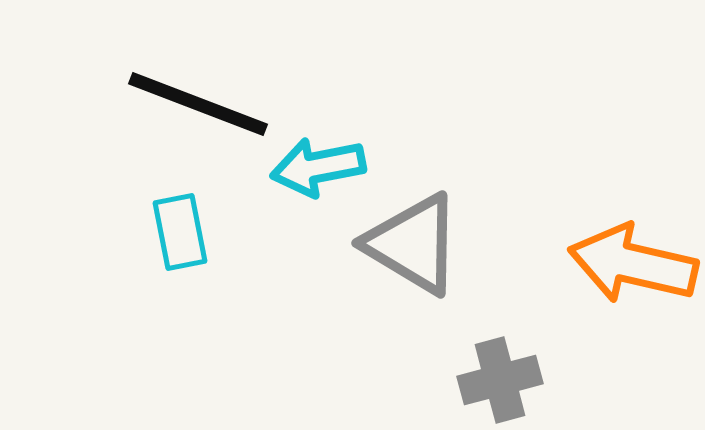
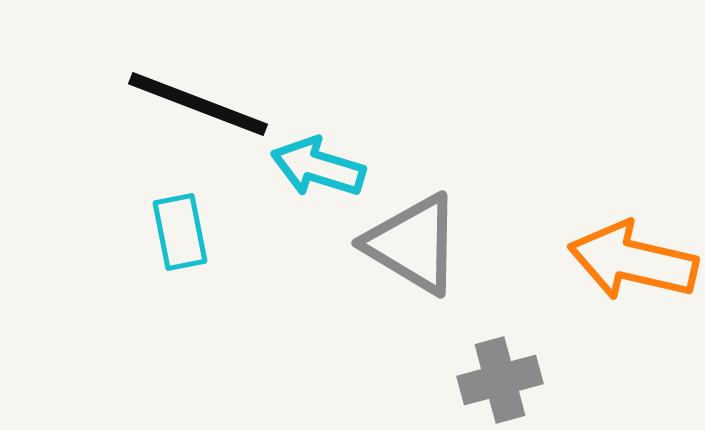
cyan arrow: rotated 28 degrees clockwise
orange arrow: moved 3 px up
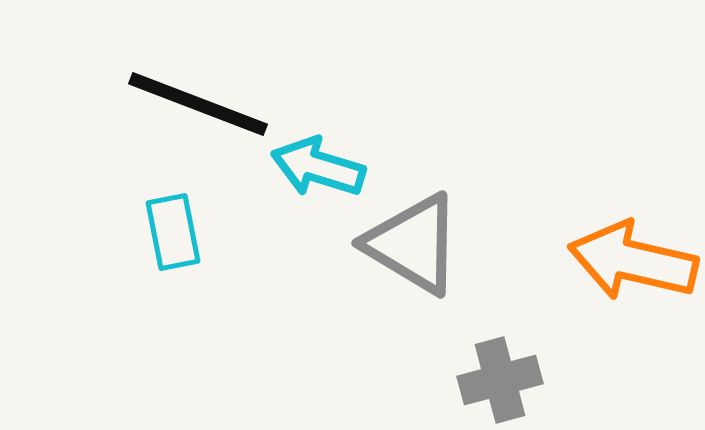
cyan rectangle: moved 7 px left
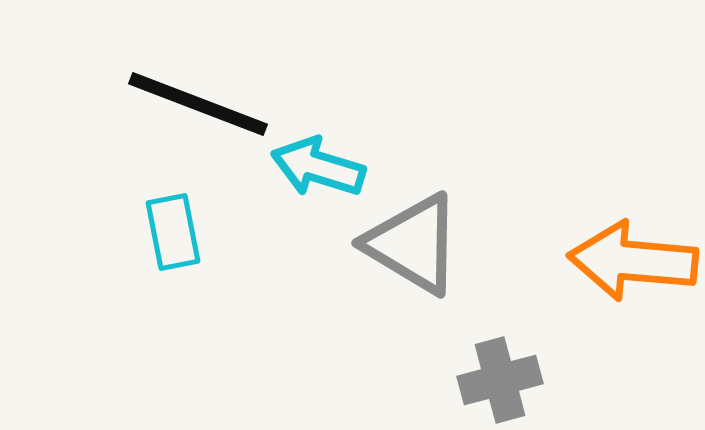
orange arrow: rotated 8 degrees counterclockwise
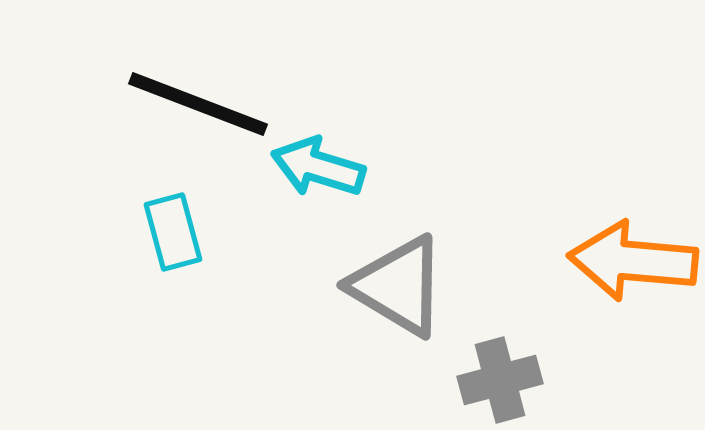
cyan rectangle: rotated 4 degrees counterclockwise
gray triangle: moved 15 px left, 42 px down
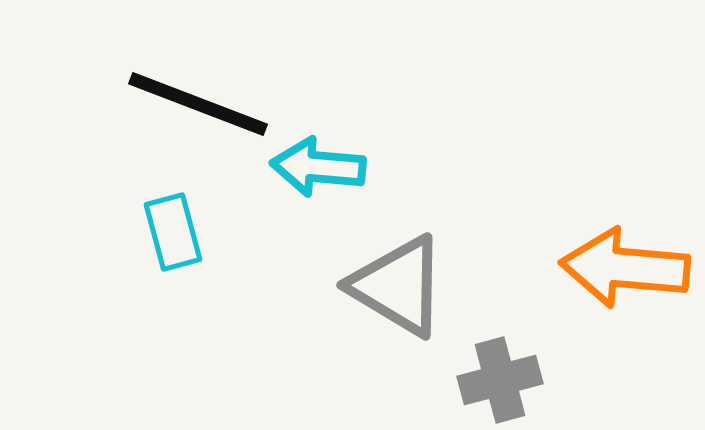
cyan arrow: rotated 12 degrees counterclockwise
orange arrow: moved 8 px left, 7 px down
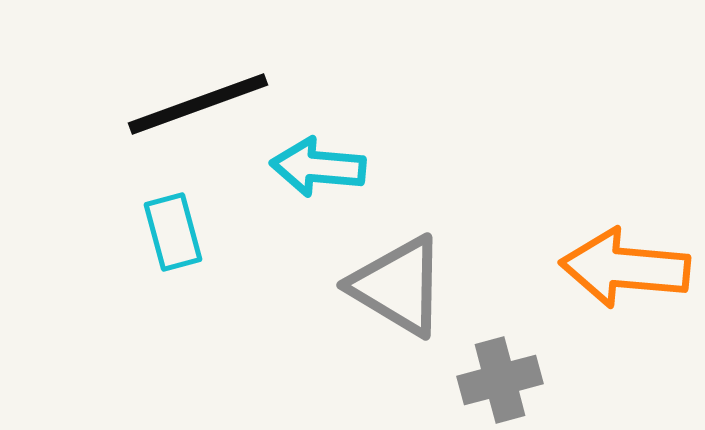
black line: rotated 41 degrees counterclockwise
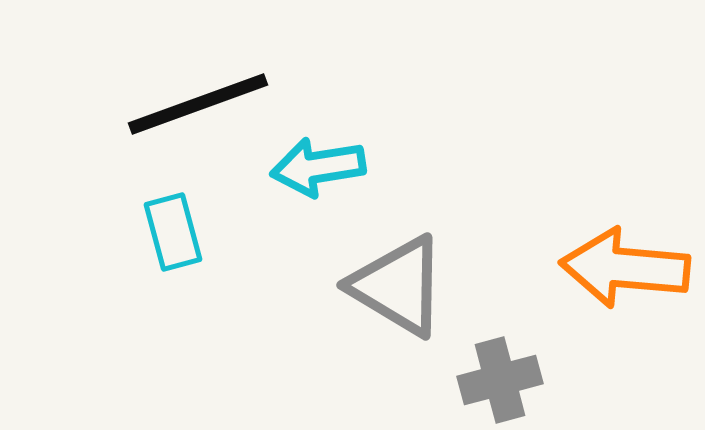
cyan arrow: rotated 14 degrees counterclockwise
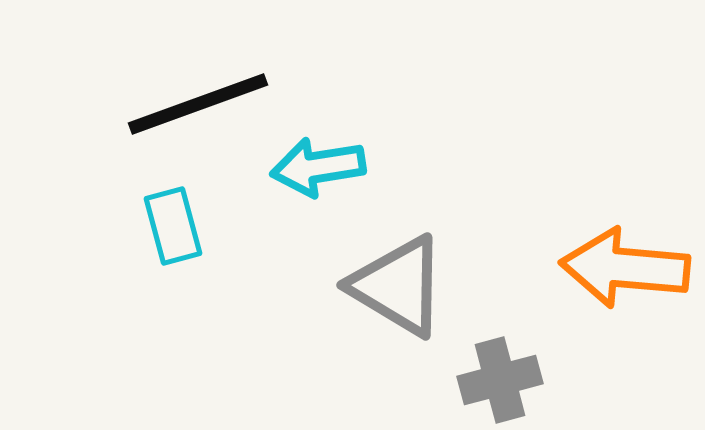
cyan rectangle: moved 6 px up
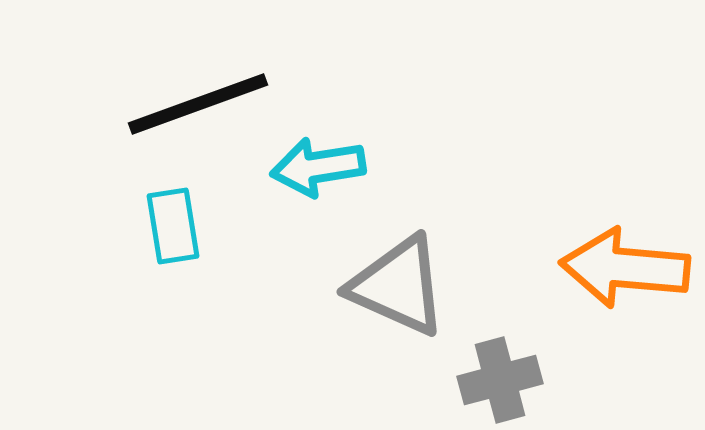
cyan rectangle: rotated 6 degrees clockwise
gray triangle: rotated 7 degrees counterclockwise
